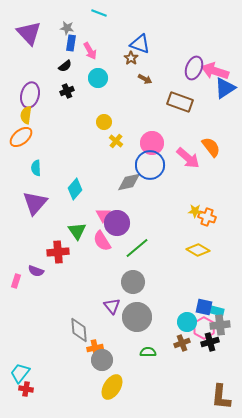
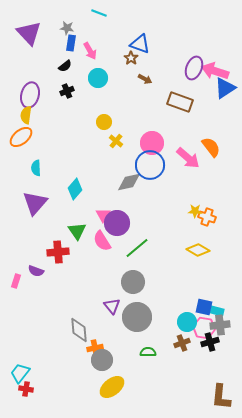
pink hexagon at (204, 328): rotated 20 degrees counterclockwise
yellow ellipse at (112, 387): rotated 20 degrees clockwise
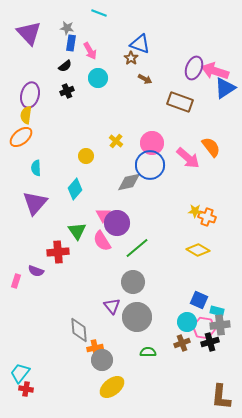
yellow circle at (104, 122): moved 18 px left, 34 px down
blue square at (204, 307): moved 5 px left, 7 px up; rotated 12 degrees clockwise
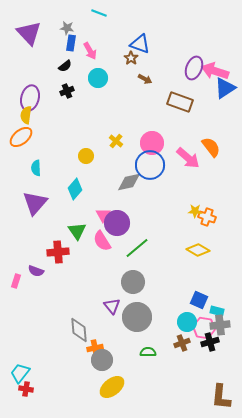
purple ellipse at (30, 95): moved 3 px down
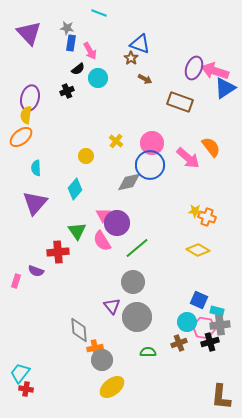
black semicircle at (65, 66): moved 13 px right, 3 px down
brown cross at (182, 343): moved 3 px left
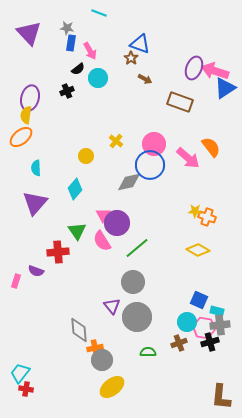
pink circle at (152, 143): moved 2 px right, 1 px down
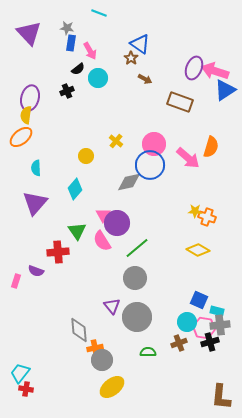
blue triangle at (140, 44): rotated 15 degrees clockwise
blue triangle at (225, 88): moved 2 px down
orange semicircle at (211, 147): rotated 55 degrees clockwise
gray circle at (133, 282): moved 2 px right, 4 px up
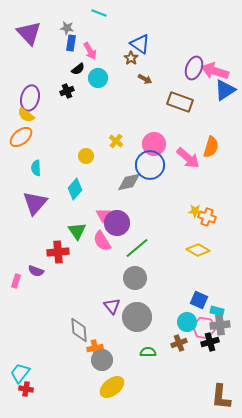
yellow semicircle at (26, 115): rotated 60 degrees counterclockwise
